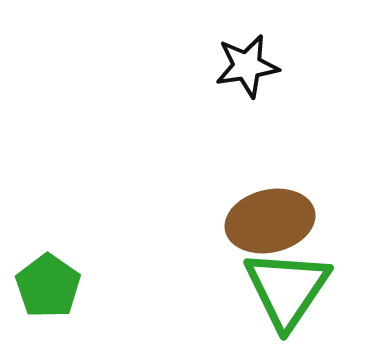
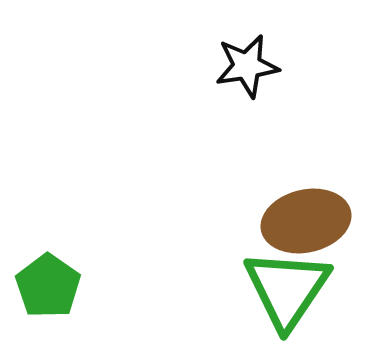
brown ellipse: moved 36 px right
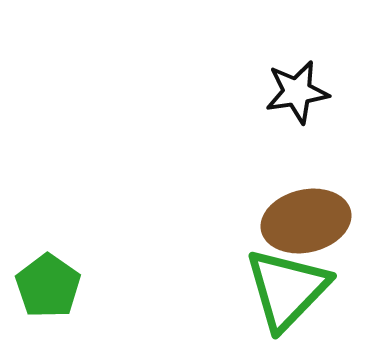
black star: moved 50 px right, 26 px down
green triangle: rotated 10 degrees clockwise
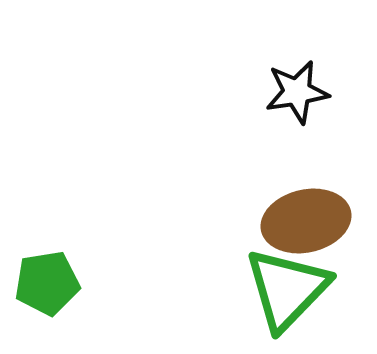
green pentagon: moved 1 px left, 3 px up; rotated 28 degrees clockwise
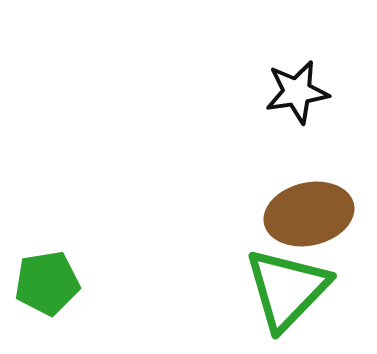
brown ellipse: moved 3 px right, 7 px up
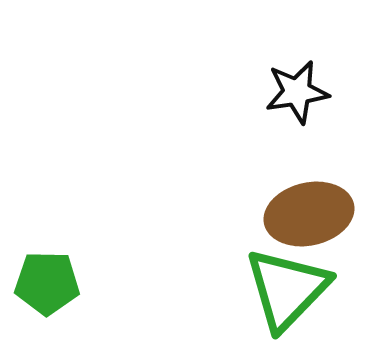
green pentagon: rotated 10 degrees clockwise
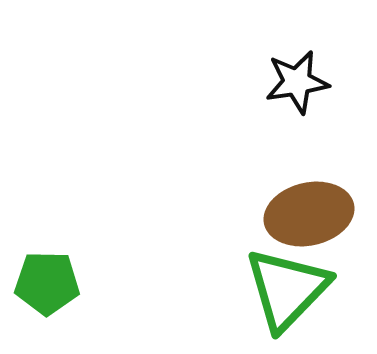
black star: moved 10 px up
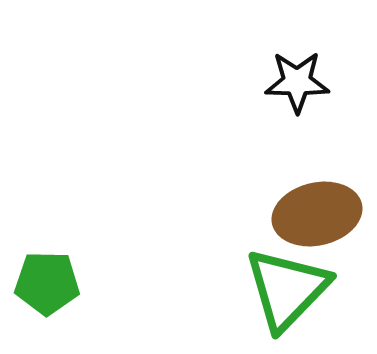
black star: rotated 10 degrees clockwise
brown ellipse: moved 8 px right
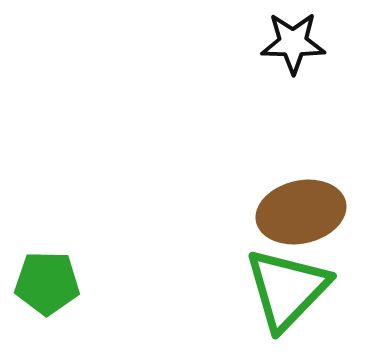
black star: moved 4 px left, 39 px up
brown ellipse: moved 16 px left, 2 px up
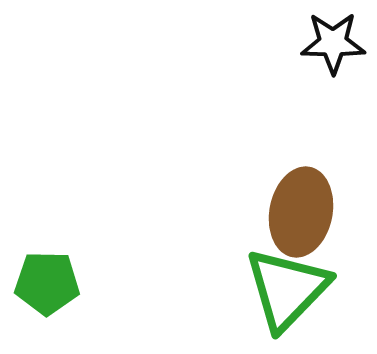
black star: moved 40 px right
brown ellipse: rotated 66 degrees counterclockwise
